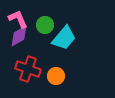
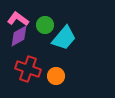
pink L-shape: rotated 30 degrees counterclockwise
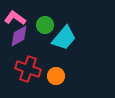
pink L-shape: moved 3 px left, 1 px up
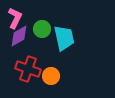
pink L-shape: rotated 80 degrees clockwise
green circle: moved 3 px left, 4 px down
cyan trapezoid: rotated 52 degrees counterclockwise
orange circle: moved 5 px left
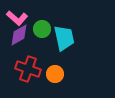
pink L-shape: moved 2 px right; rotated 105 degrees clockwise
purple diamond: moved 1 px up
orange circle: moved 4 px right, 2 px up
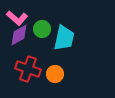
cyan trapezoid: rotated 24 degrees clockwise
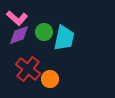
green circle: moved 2 px right, 3 px down
purple diamond: rotated 10 degrees clockwise
red cross: rotated 20 degrees clockwise
orange circle: moved 5 px left, 5 px down
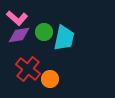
purple diamond: rotated 10 degrees clockwise
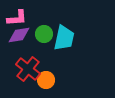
pink L-shape: rotated 45 degrees counterclockwise
green circle: moved 2 px down
orange circle: moved 4 px left, 1 px down
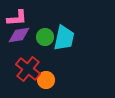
green circle: moved 1 px right, 3 px down
